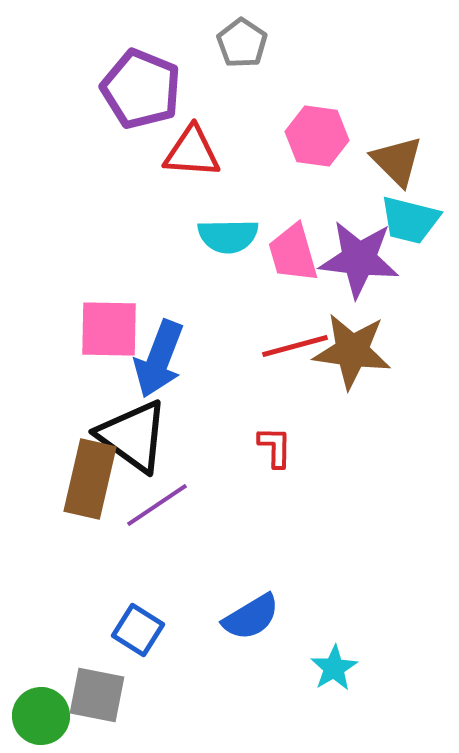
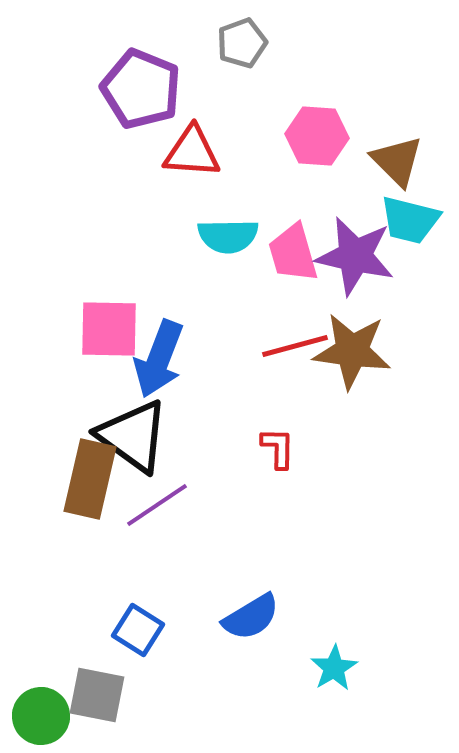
gray pentagon: rotated 18 degrees clockwise
pink hexagon: rotated 4 degrees counterclockwise
purple star: moved 4 px left, 3 px up; rotated 6 degrees clockwise
red L-shape: moved 3 px right, 1 px down
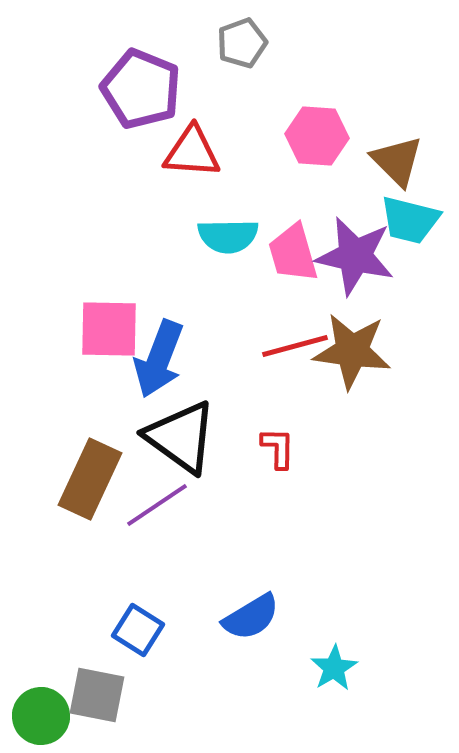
black triangle: moved 48 px right, 1 px down
brown rectangle: rotated 12 degrees clockwise
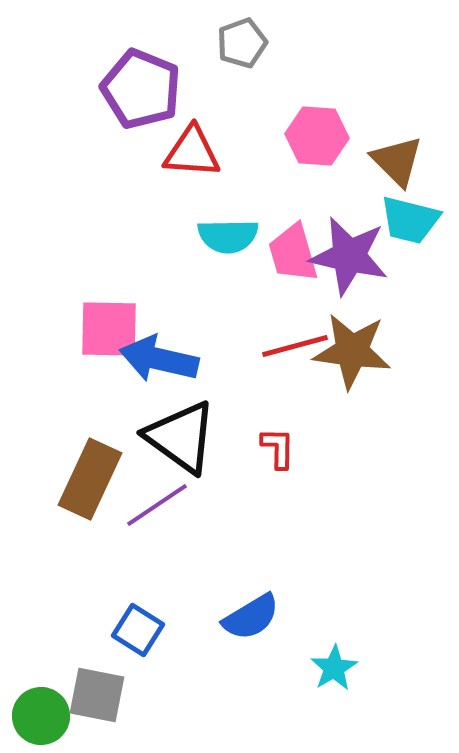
purple star: moved 6 px left
blue arrow: rotated 82 degrees clockwise
